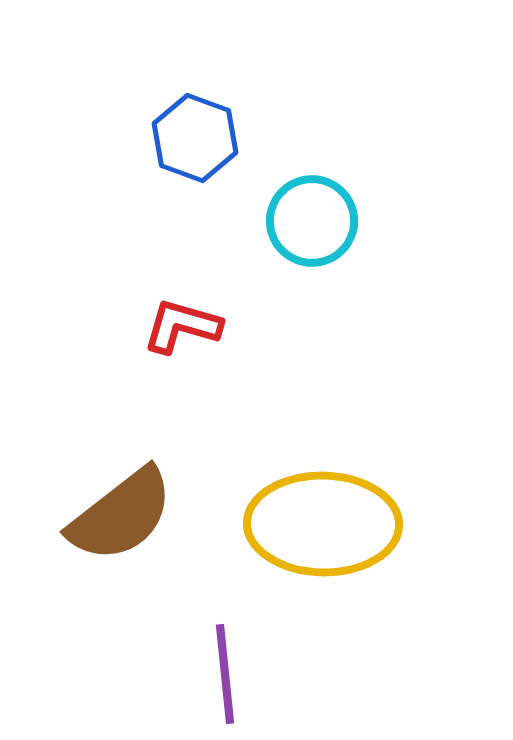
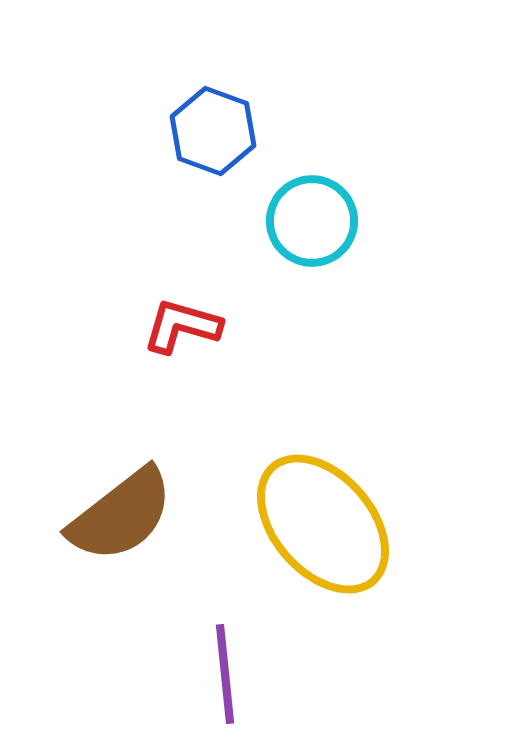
blue hexagon: moved 18 px right, 7 px up
yellow ellipse: rotated 48 degrees clockwise
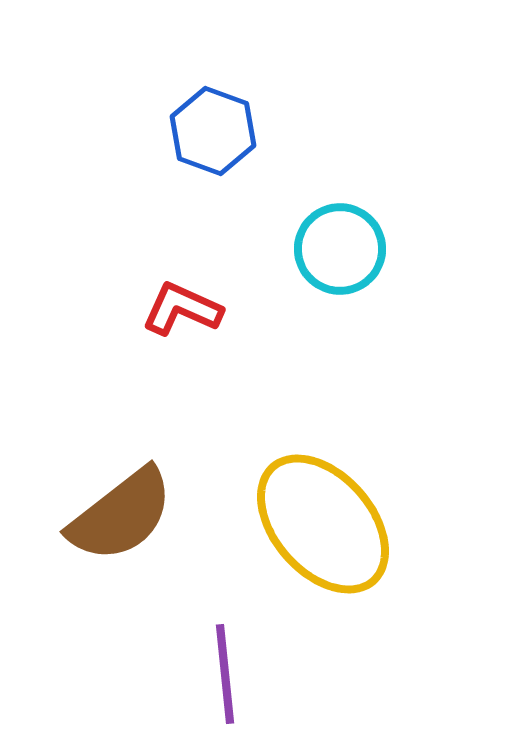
cyan circle: moved 28 px right, 28 px down
red L-shape: moved 17 px up; rotated 8 degrees clockwise
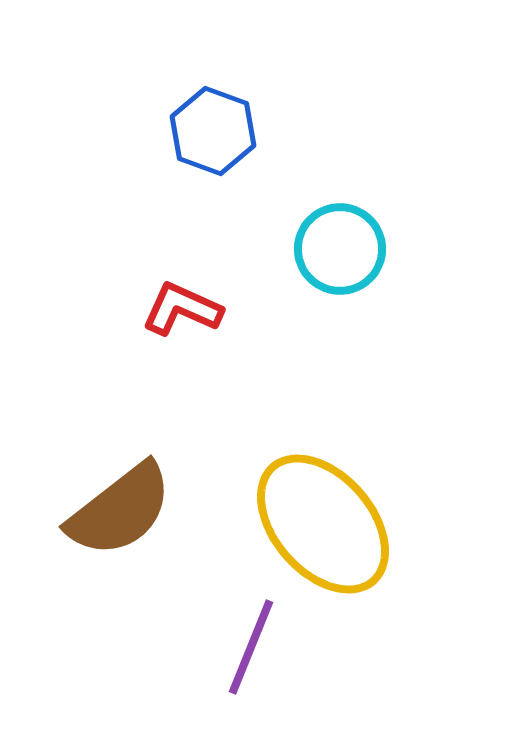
brown semicircle: moved 1 px left, 5 px up
purple line: moved 26 px right, 27 px up; rotated 28 degrees clockwise
